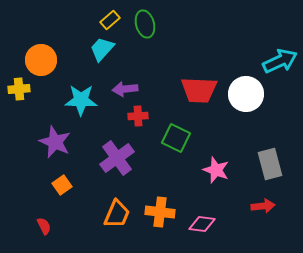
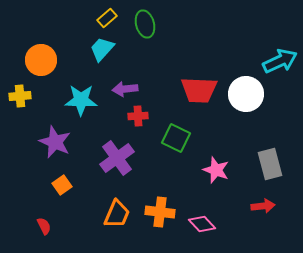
yellow rectangle: moved 3 px left, 2 px up
yellow cross: moved 1 px right, 7 px down
pink diamond: rotated 40 degrees clockwise
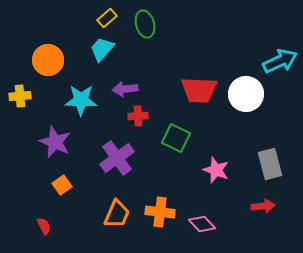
orange circle: moved 7 px right
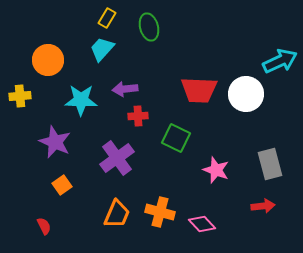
yellow rectangle: rotated 18 degrees counterclockwise
green ellipse: moved 4 px right, 3 px down
orange cross: rotated 8 degrees clockwise
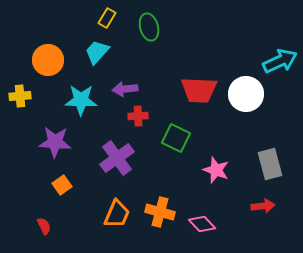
cyan trapezoid: moved 5 px left, 3 px down
purple star: rotated 20 degrees counterclockwise
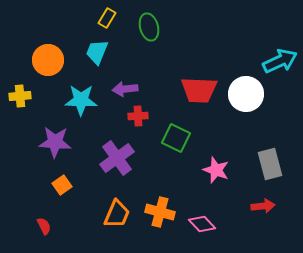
cyan trapezoid: rotated 20 degrees counterclockwise
